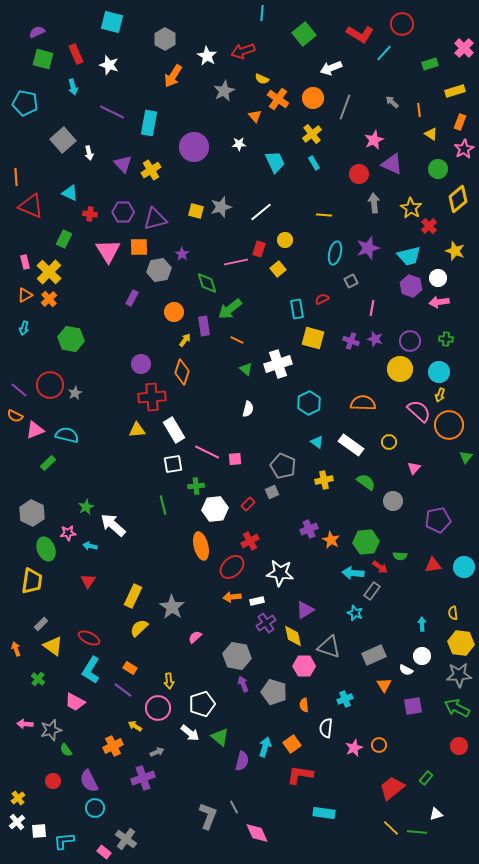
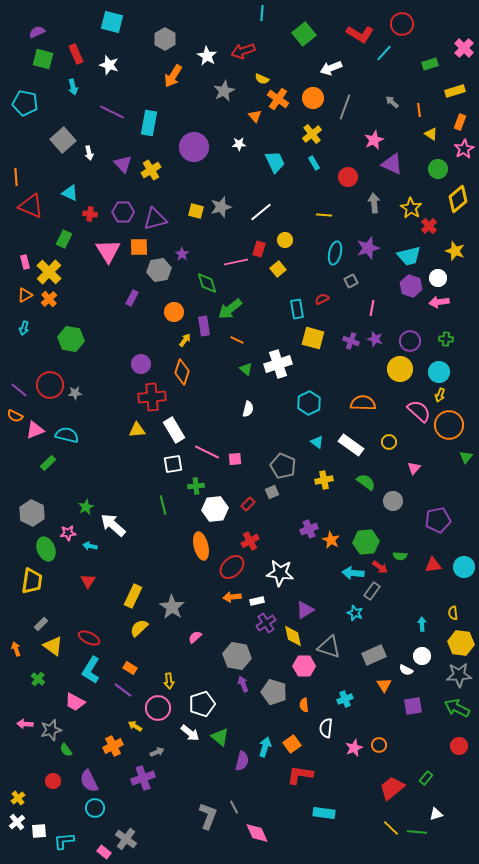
red circle at (359, 174): moved 11 px left, 3 px down
gray star at (75, 393): rotated 24 degrees clockwise
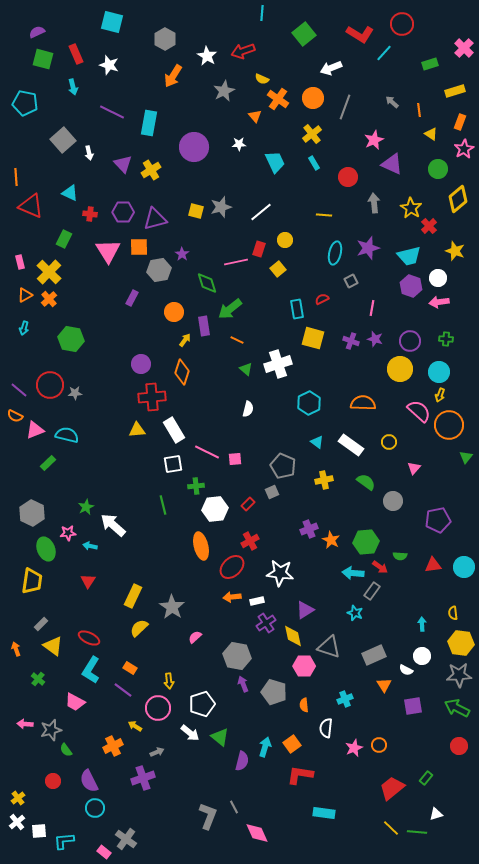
pink rectangle at (25, 262): moved 5 px left
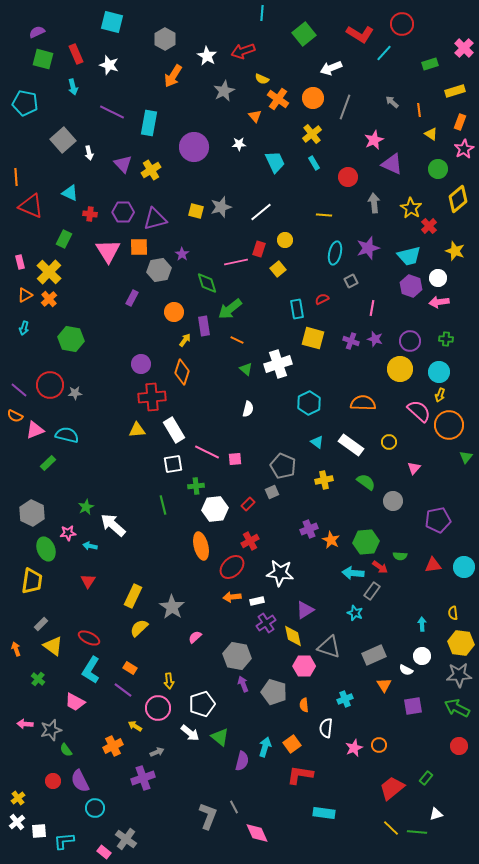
purple semicircle at (89, 781): moved 9 px left
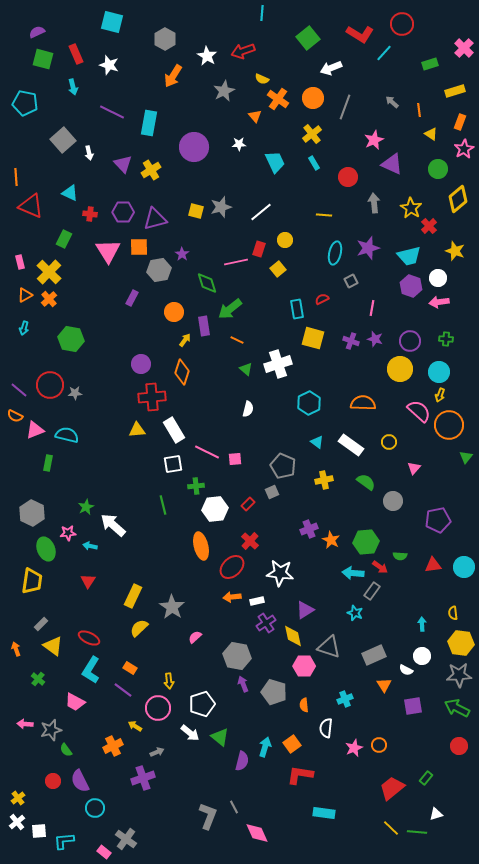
green square at (304, 34): moved 4 px right, 4 px down
green rectangle at (48, 463): rotated 35 degrees counterclockwise
red cross at (250, 541): rotated 18 degrees counterclockwise
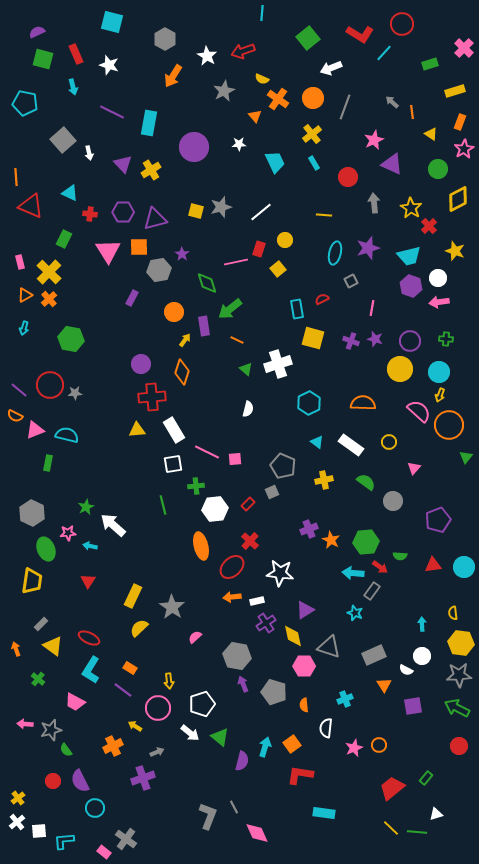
orange line at (419, 110): moved 7 px left, 2 px down
yellow diamond at (458, 199): rotated 12 degrees clockwise
purple pentagon at (438, 520): rotated 10 degrees counterclockwise
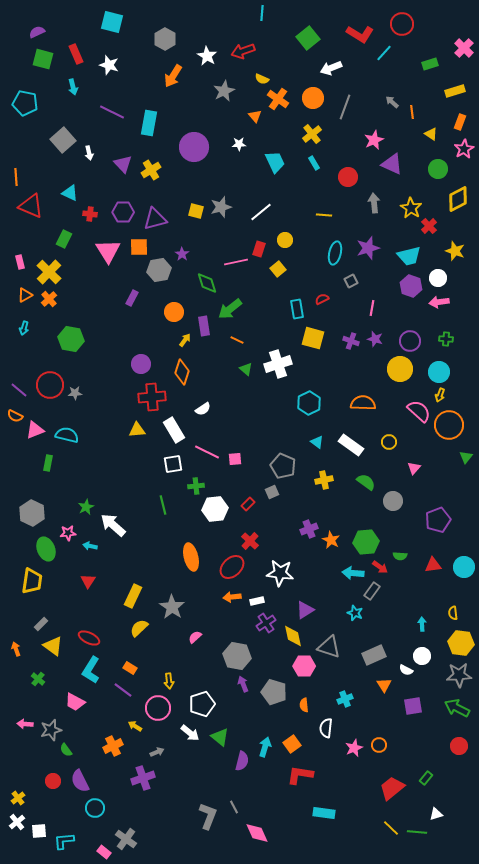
white semicircle at (248, 409): moved 45 px left; rotated 42 degrees clockwise
orange ellipse at (201, 546): moved 10 px left, 11 px down
